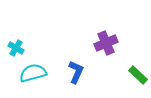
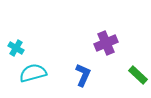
blue L-shape: moved 7 px right, 3 px down
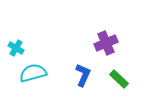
green rectangle: moved 19 px left, 4 px down
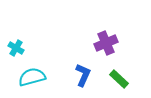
cyan semicircle: moved 1 px left, 4 px down
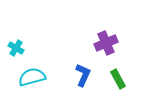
green rectangle: moved 1 px left; rotated 18 degrees clockwise
